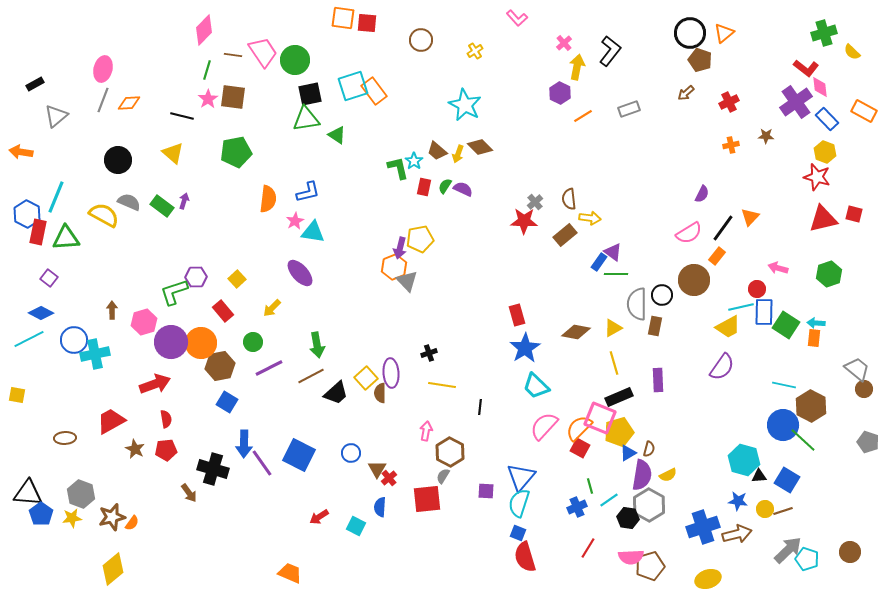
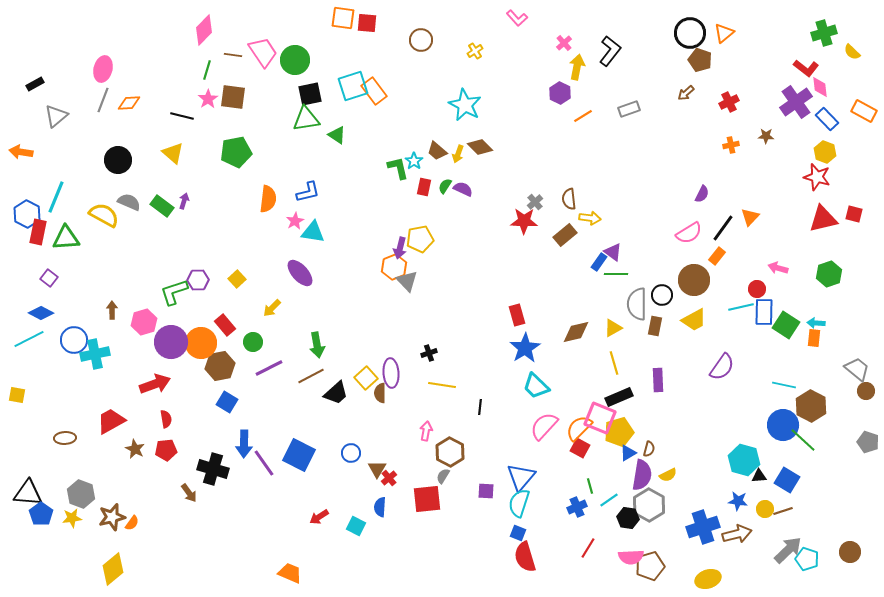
purple hexagon at (196, 277): moved 2 px right, 3 px down
red rectangle at (223, 311): moved 2 px right, 14 px down
yellow trapezoid at (728, 327): moved 34 px left, 7 px up
brown diamond at (576, 332): rotated 24 degrees counterclockwise
brown circle at (864, 389): moved 2 px right, 2 px down
purple line at (262, 463): moved 2 px right
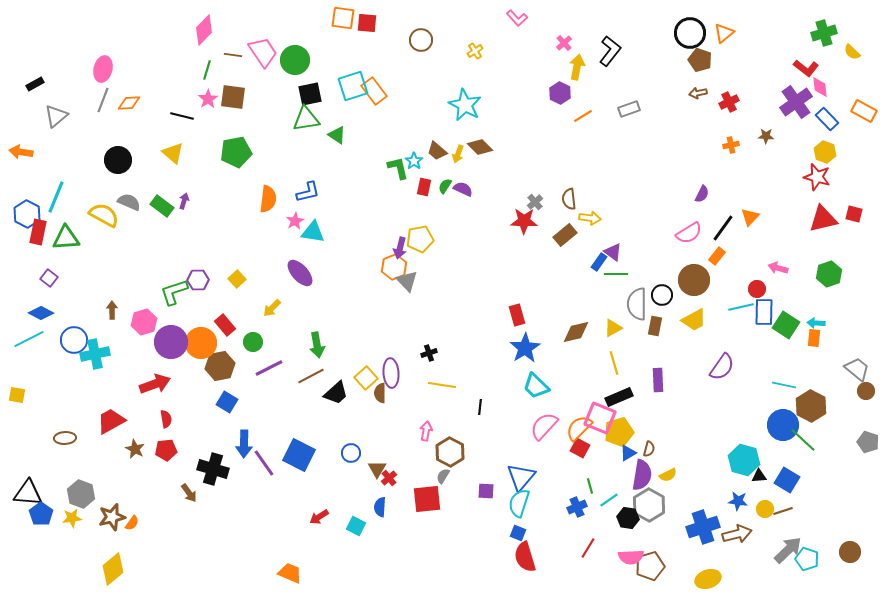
brown arrow at (686, 93): moved 12 px right; rotated 30 degrees clockwise
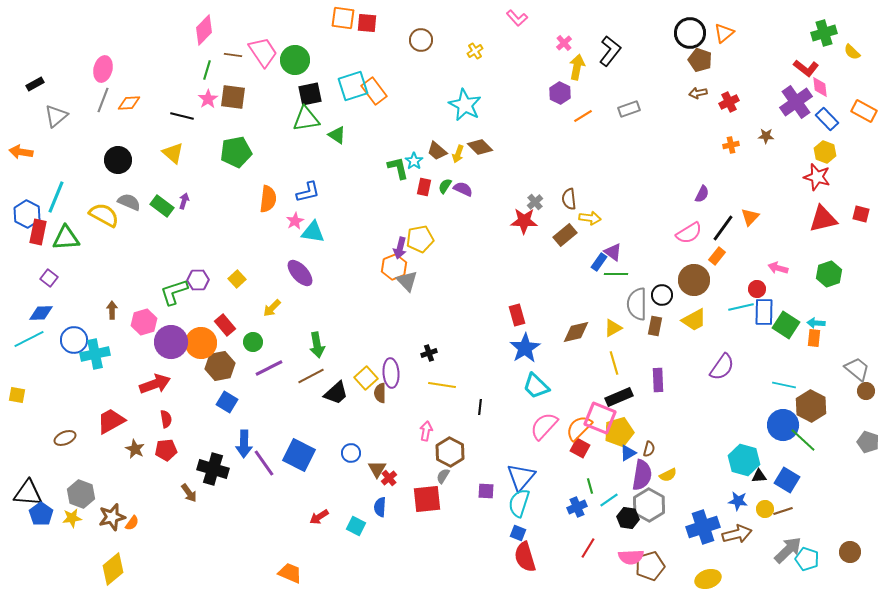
red square at (854, 214): moved 7 px right
blue diamond at (41, 313): rotated 30 degrees counterclockwise
brown ellipse at (65, 438): rotated 20 degrees counterclockwise
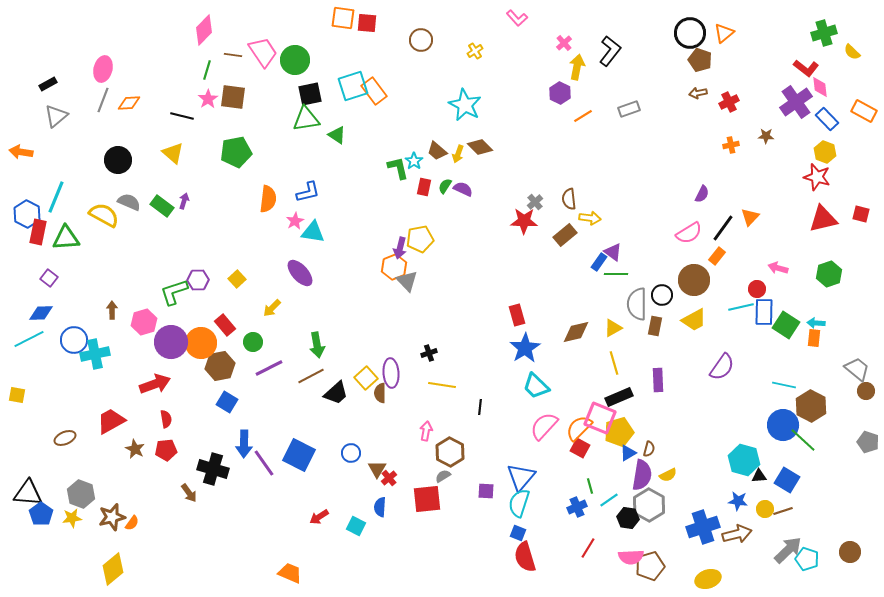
black rectangle at (35, 84): moved 13 px right
gray semicircle at (443, 476): rotated 28 degrees clockwise
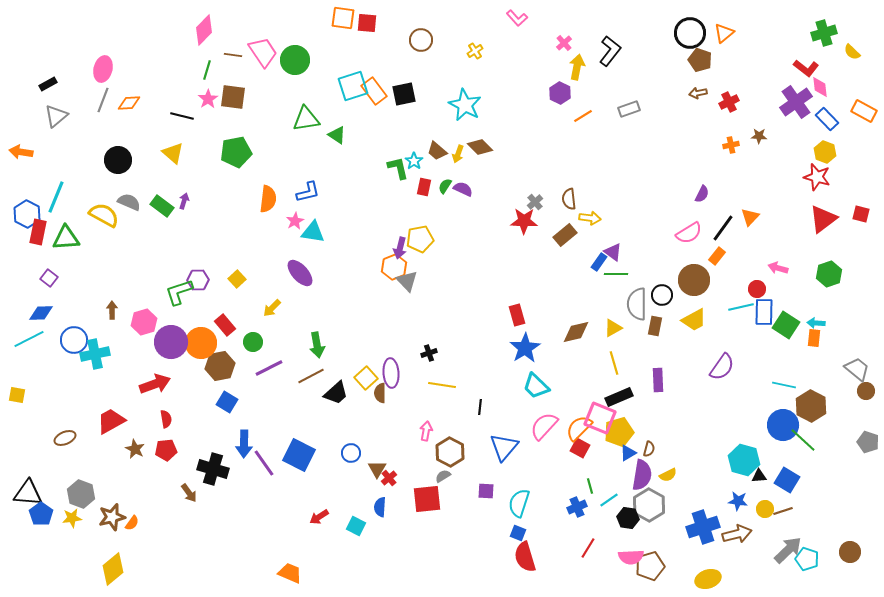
black square at (310, 94): moved 94 px right
brown star at (766, 136): moved 7 px left
red triangle at (823, 219): rotated 24 degrees counterclockwise
green L-shape at (174, 292): moved 5 px right
blue triangle at (521, 477): moved 17 px left, 30 px up
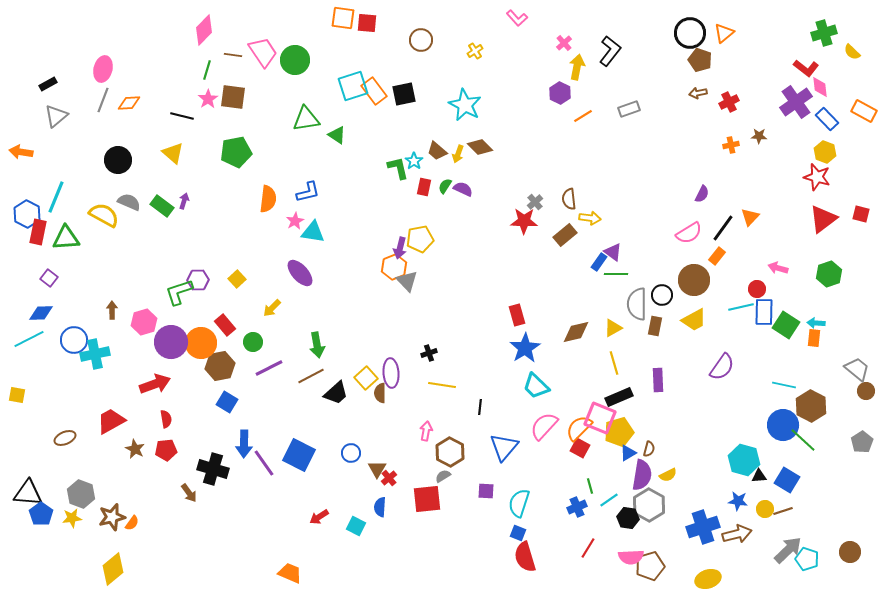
gray pentagon at (868, 442): moved 6 px left; rotated 20 degrees clockwise
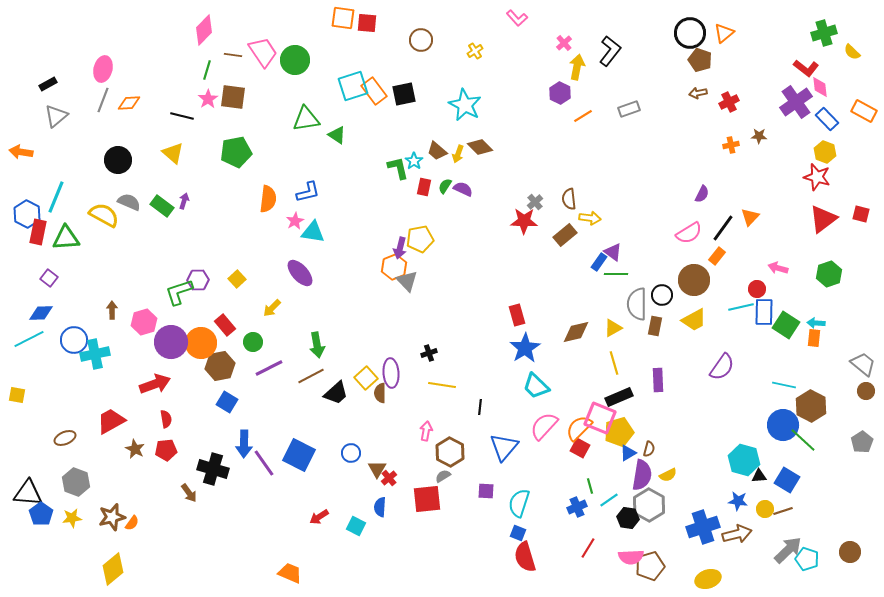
gray trapezoid at (857, 369): moved 6 px right, 5 px up
gray hexagon at (81, 494): moved 5 px left, 12 px up
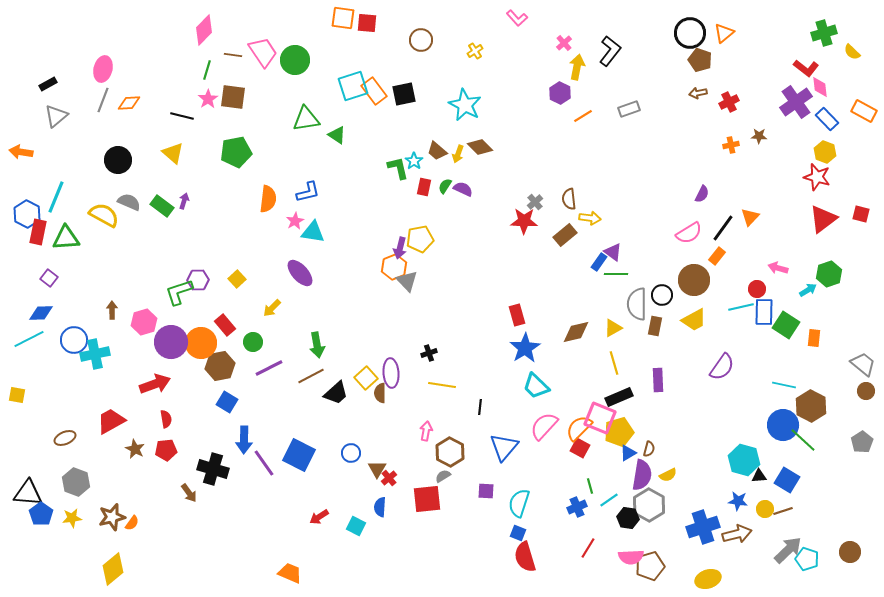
cyan arrow at (816, 323): moved 8 px left, 33 px up; rotated 144 degrees clockwise
blue arrow at (244, 444): moved 4 px up
